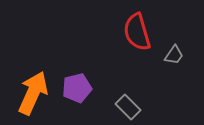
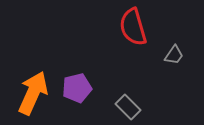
red semicircle: moved 4 px left, 5 px up
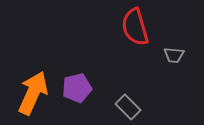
red semicircle: moved 2 px right
gray trapezoid: rotated 60 degrees clockwise
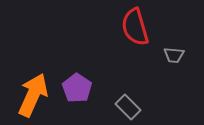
purple pentagon: rotated 24 degrees counterclockwise
orange arrow: moved 2 px down
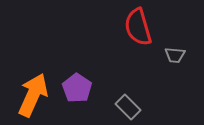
red semicircle: moved 3 px right
gray trapezoid: moved 1 px right
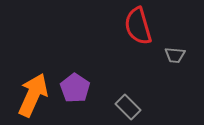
red semicircle: moved 1 px up
purple pentagon: moved 2 px left
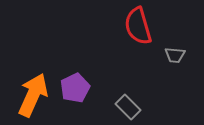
purple pentagon: rotated 12 degrees clockwise
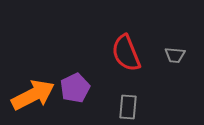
red semicircle: moved 12 px left, 27 px down; rotated 6 degrees counterclockwise
orange arrow: rotated 39 degrees clockwise
gray rectangle: rotated 50 degrees clockwise
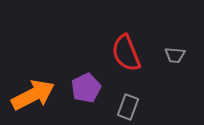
purple pentagon: moved 11 px right
gray rectangle: rotated 15 degrees clockwise
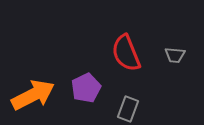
gray rectangle: moved 2 px down
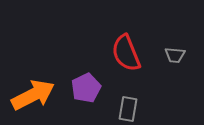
gray rectangle: rotated 10 degrees counterclockwise
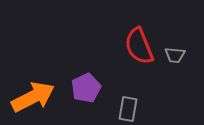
red semicircle: moved 13 px right, 7 px up
orange arrow: moved 2 px down
